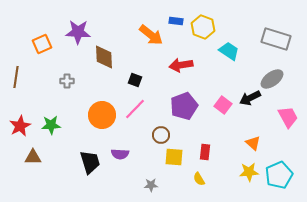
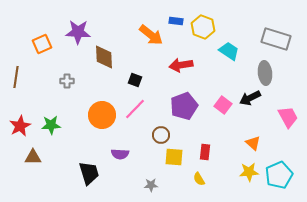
gray ellipse: moved 7 px left, 6 px up; rotated 60 degrees counterclockwise
black trapezoid: moved 1 px left, 11 px down
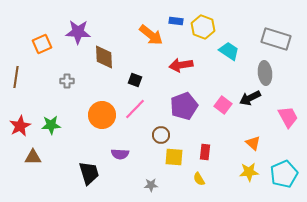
cyan pentagon: moved 5 px right, 1 px up
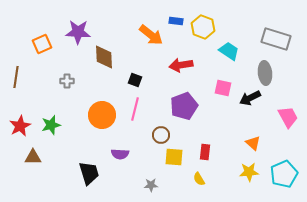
pink square: moved 17 px up; rotated 24 degrees counterclockwise
pink line: rotated 30 degrees counterclockwise
green star: rotated 12 degrees counterclockwise
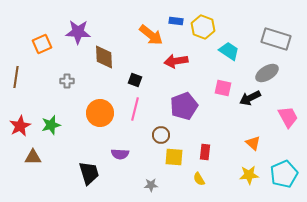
red arrow: moved 5 px left, 4 px up
gray ellipse: moved 2 px right; rotated 65 degrees clockwise
orange circle: moved 2 px left, 2 px up
yellow star: moved 3 px down
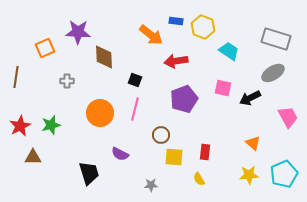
orange square: moved 3 px right, 4 px down
gray ellipse: moved 6 px right
purple pentagon: moved 7 px up
purple semicircle: rotated 24 degrees clockwise
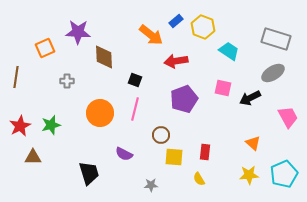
blue rectangle: rotated 48 degrees counterclockwise
purple semicircle: moved 4 px right
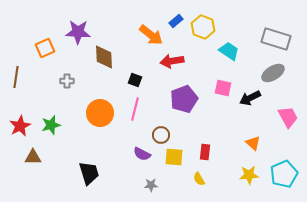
red arrow: moved 4 px left
purple semicircle: moved 18 px right
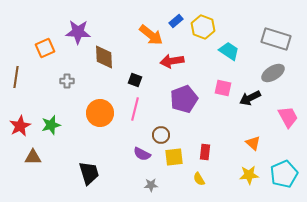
yellow square: rotated 12 degrees counterclockwise
